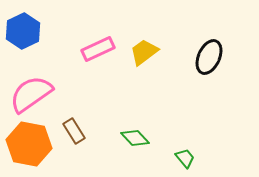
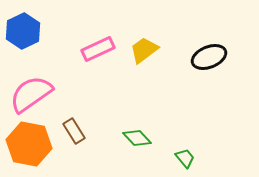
yellow trapezoid: moved 2 px up
black ellipse: rotated 44 degrees clockwise
green diamond: moved 2 px right
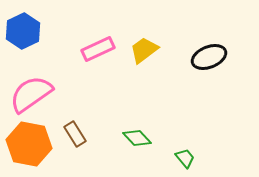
brown rectangle: moved 1 px right, 3 px down
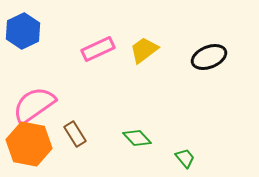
pink semicircle: moved 3 px right, 11 px down
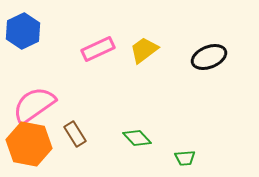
green trapezoid: rotated 125 degrees clockwise
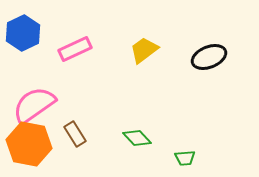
blue hexagon: moved 2 px down
pink rectangle: moved 23 px left
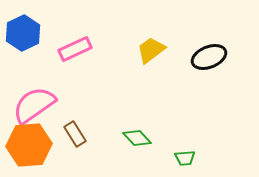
yellow trapezoid: moved 7 px right
orange hexagon: moved 1 px down; rotated 15 degrees counterclockwise
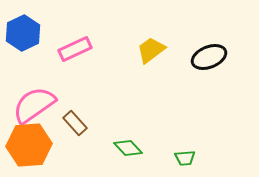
brown rectangle: moved 11 px up; rotated 10 degrees counterclockwise
green diamond: moved 9 px left, 10 px down
